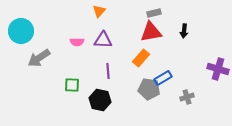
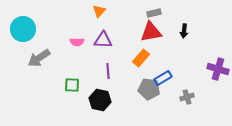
cyan circle: moved 2 px right, 2 px up
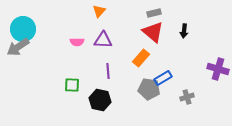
red triangle: moved 2 px right; rotated 50 degrees clockwise
gray arrow: moved 21 px left, 11 px up
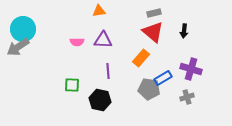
orange triangle: rotated 40 degrees clockwise
purple cross: moved 27 px left
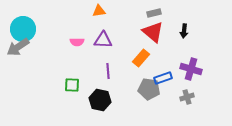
blue rectangle: rotated 12 degrees clockwise
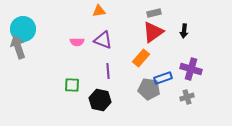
red triangle: rotated 45 degrees clockwise
purple triangle: rotated 18 degrees clockwise
gray arrow: rotated 105 degrees clockwise
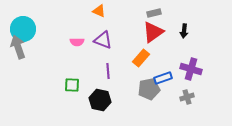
orange triangle: rotated 32 degrees clockwise
gray pentagon: rotated 20 degrees counterclockwise
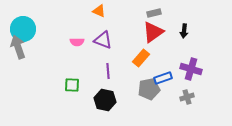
black hexagon: moved 5 px right
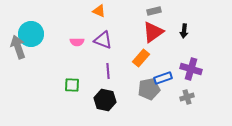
gray rectangle: moved 2 px up
cyan circle: moved 8 px right, 5 px down
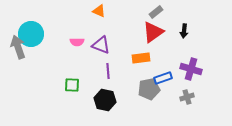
gray rectangle: moved 2 px right, 1 px down; rotated 24 degrees counterclockwise
purple triangle: moved 2 px left, 5 px down
orange rectangle: rotated 42 degrees clockwise
